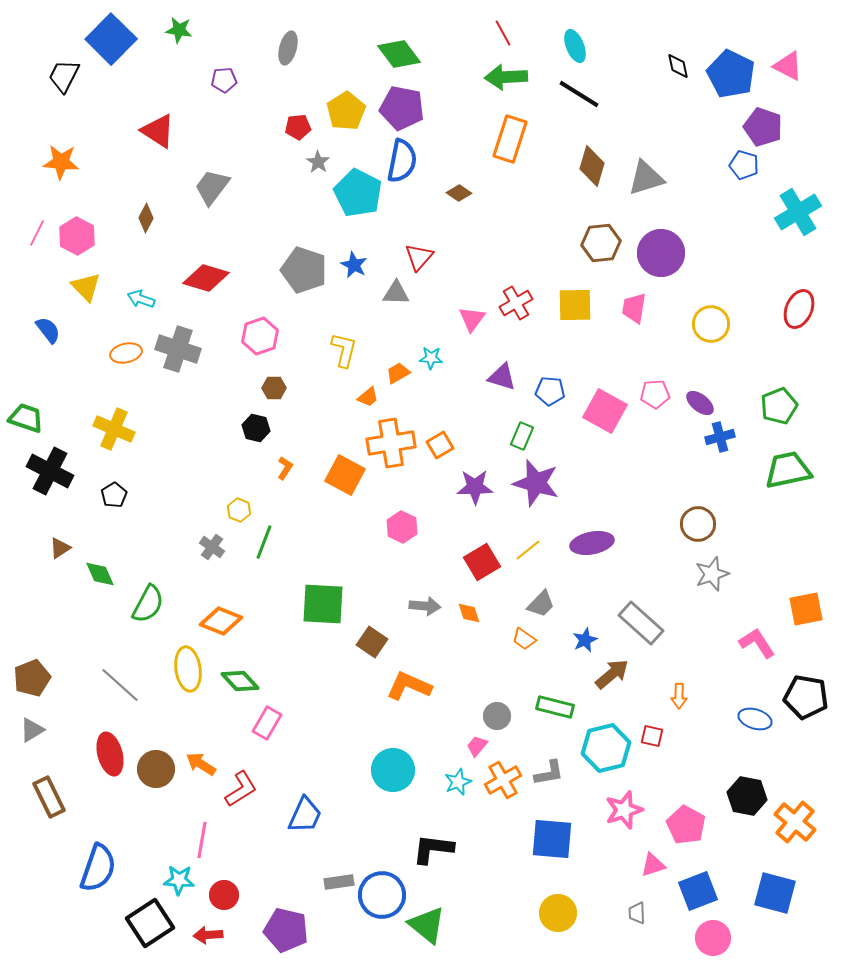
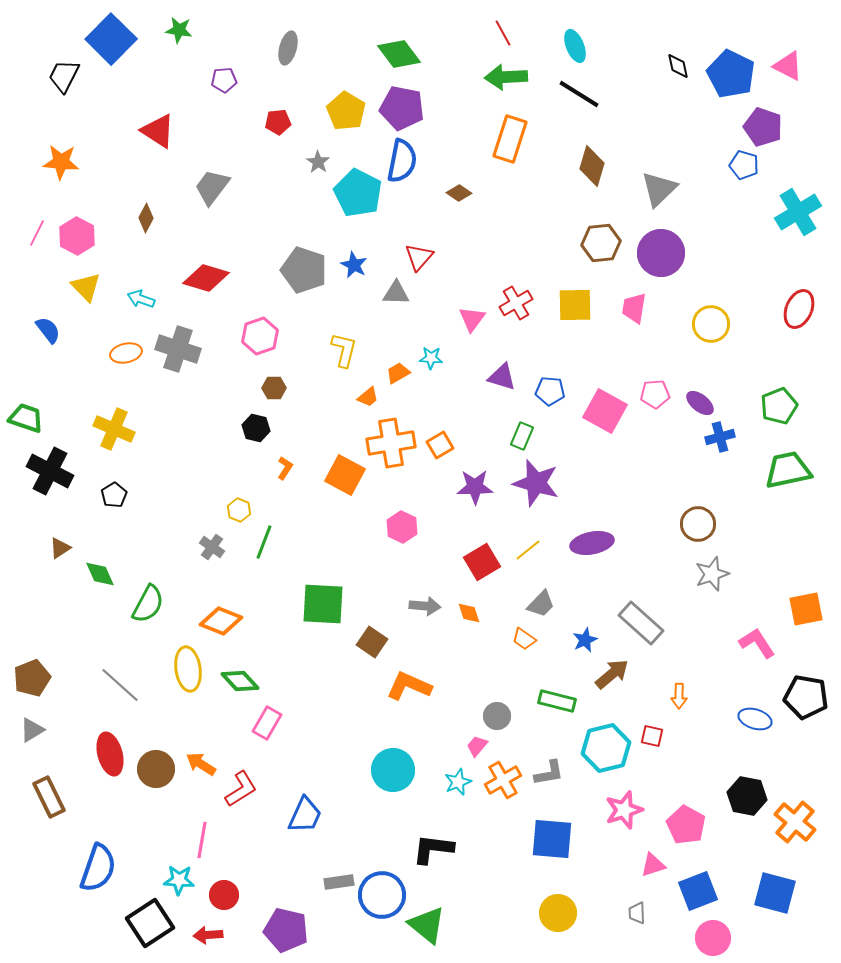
yellow pentagon at (346, 111): rotated 9 degrees counterclockwise
red pentagon at (298, 127): moved 20 px left, 5 px up
gray triangle at (646, 178): moved 13 px right, 11 px down; rotated 27 degrees counterclockwise
green rectangle at (555, 707): moved 2 px right, 6 px up
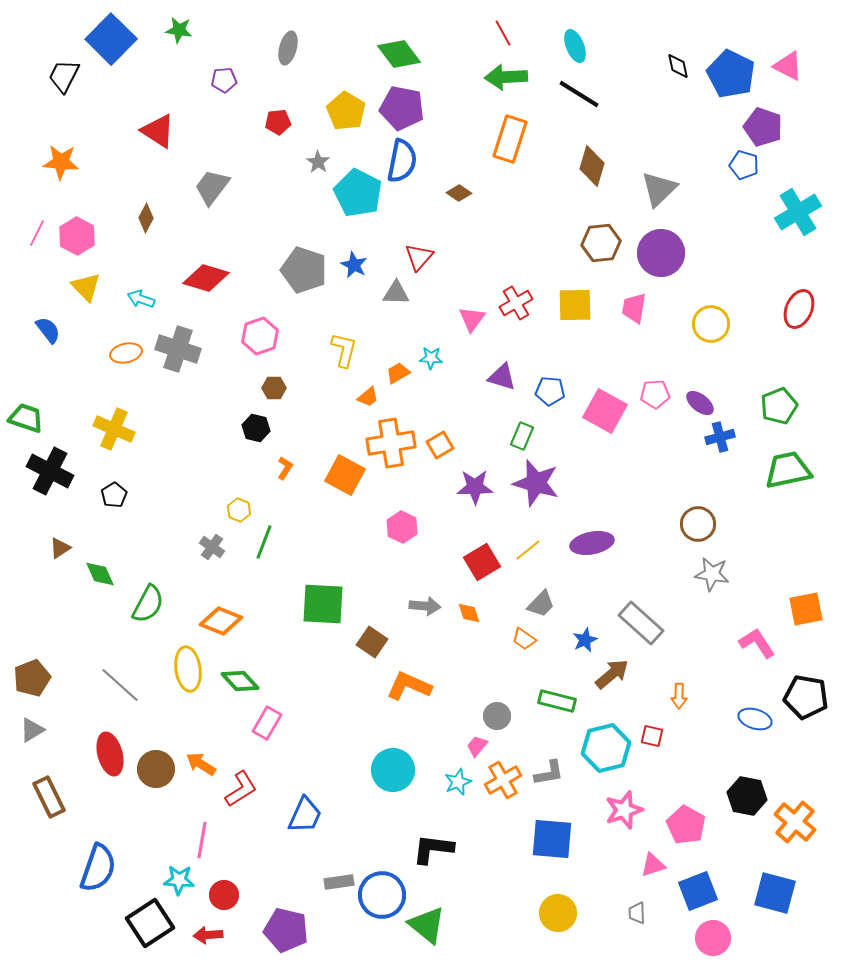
gray star at (712, 574): rotated 28 degrees clockwise
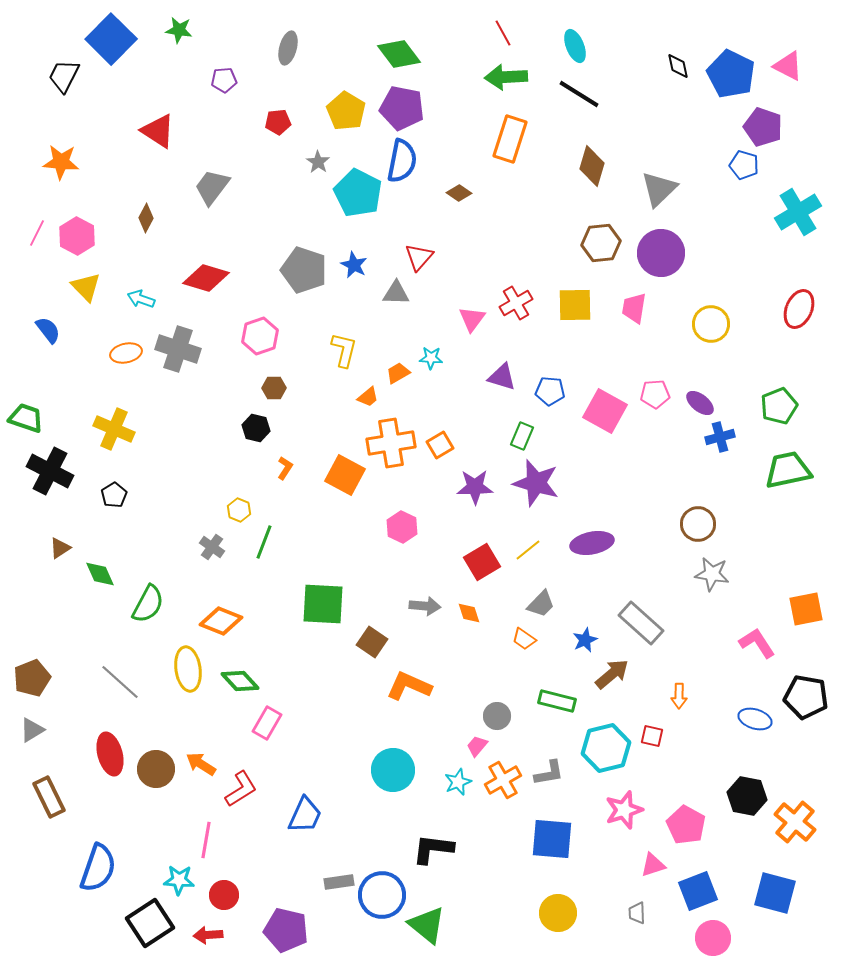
gray line at (120, 685): moved 3 px up
pink line at (202, 840): moved 4 px right
